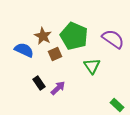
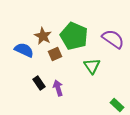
purple arrow: rotated 63 degrees counterclockwise
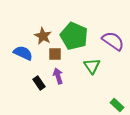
purple semicircle: moved 2 px down
blue semicircle: moved 1 px left, 3 px down
brown square: rotated 24 degrees clockwise
purple arrow: moved 12 px up
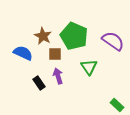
green triangle: moved 3 px left, 1 px down
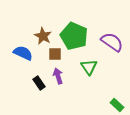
purple semicircle: moved 1 px left, 1 px down
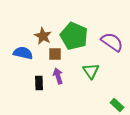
blue semicircle: rotated 12 degrees counterclockwise
green triangle: moved 2 px right, 4 px down
black rectangle: rotated 32 degrees clockwise
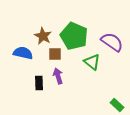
green triangle: moved 1 px right, 9 px up; rotated 18 degrees counterclockwise
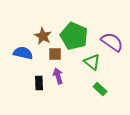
green rectangle: moved 17 px left, 16 px up
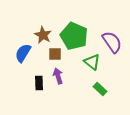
brown star: moved 1 px up
purple semicircle: rotated 20 degrees clockwise
blue semicircle: rotated 72 degrees counterclockwise
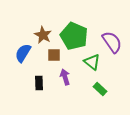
brown square: moved 1 px left, 1 px down
purple arrow: moved 7 px right, 1 px down
